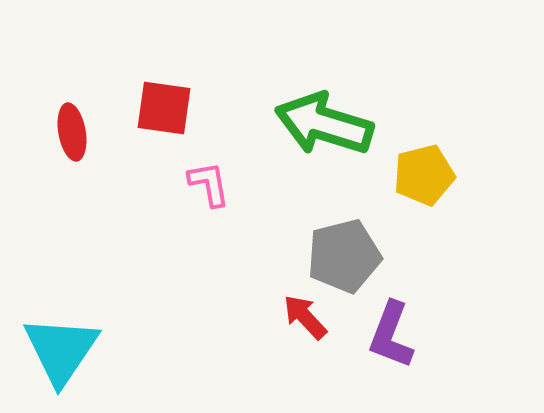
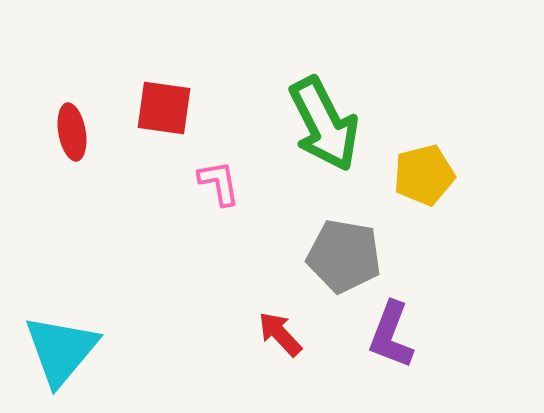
green arrow: rotated 134 degrees counterclockwise
pink L-shape: moved 10 px right, 1 px up
gray pentagon: rotated 24 degrees clockwise
red arrow: moved 25 px left, 17 px down
cyan triangle: rotated 6 degrees clockwise
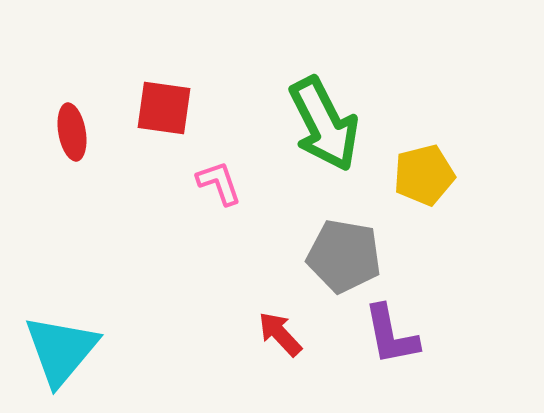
pink L-shape: rotated 9 degrees counterclockwise
purple L-shape: rotated 32 degrees counterclockwise
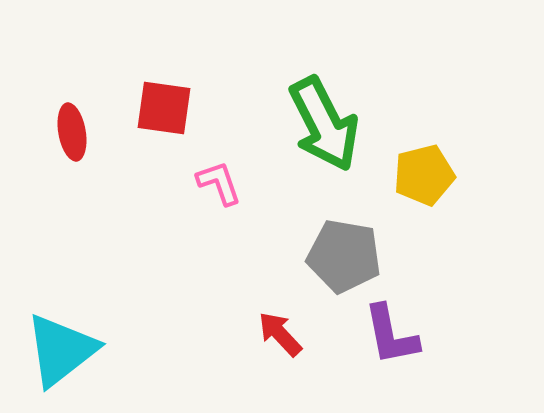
cyan triangle: rotated 12 degrees clockwise
